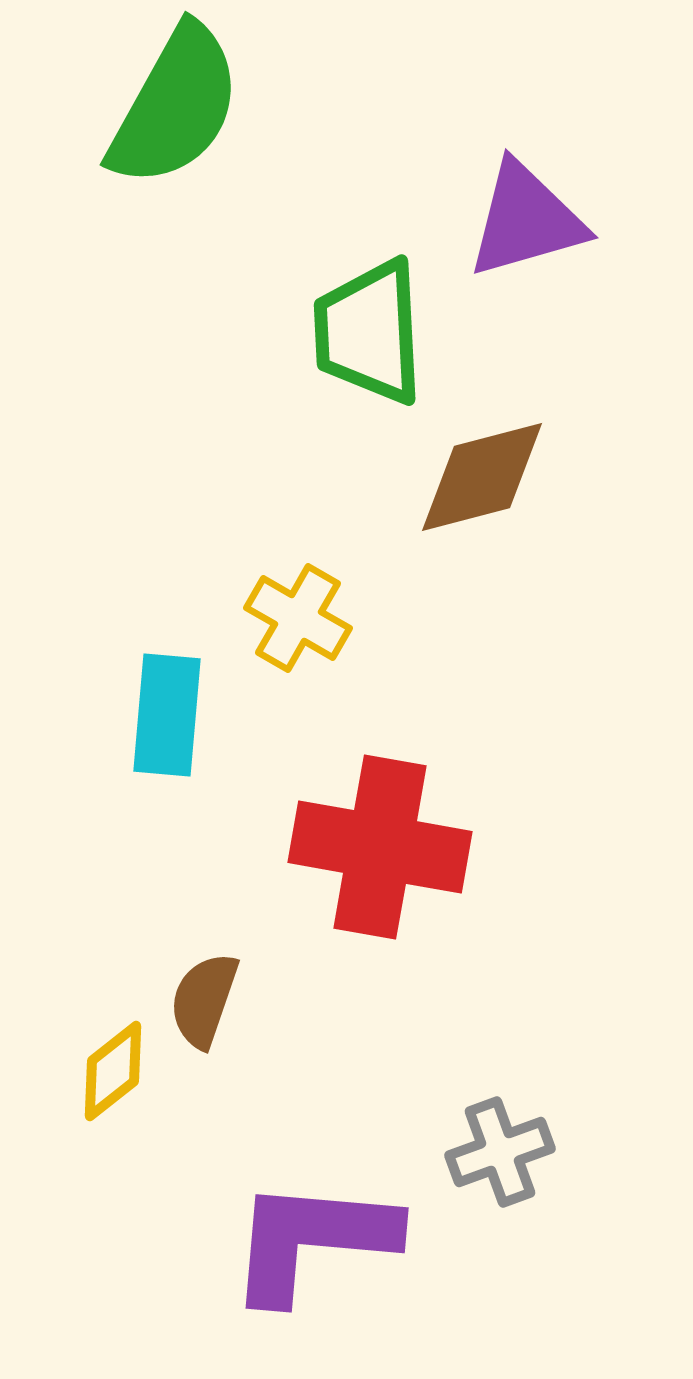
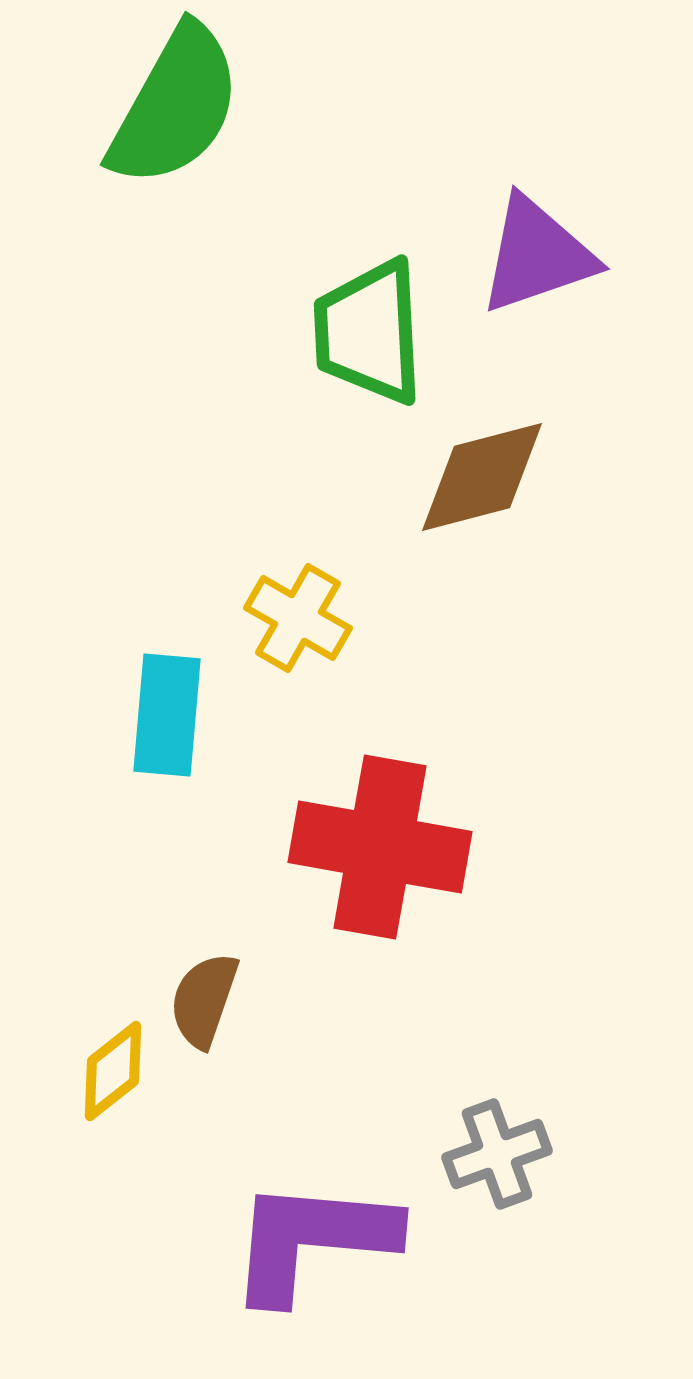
purple triangle: moved 11 px right, 35 px down; rotated 3 degrees counterclockwise
gray cross: moved 3 px left, 2 px down
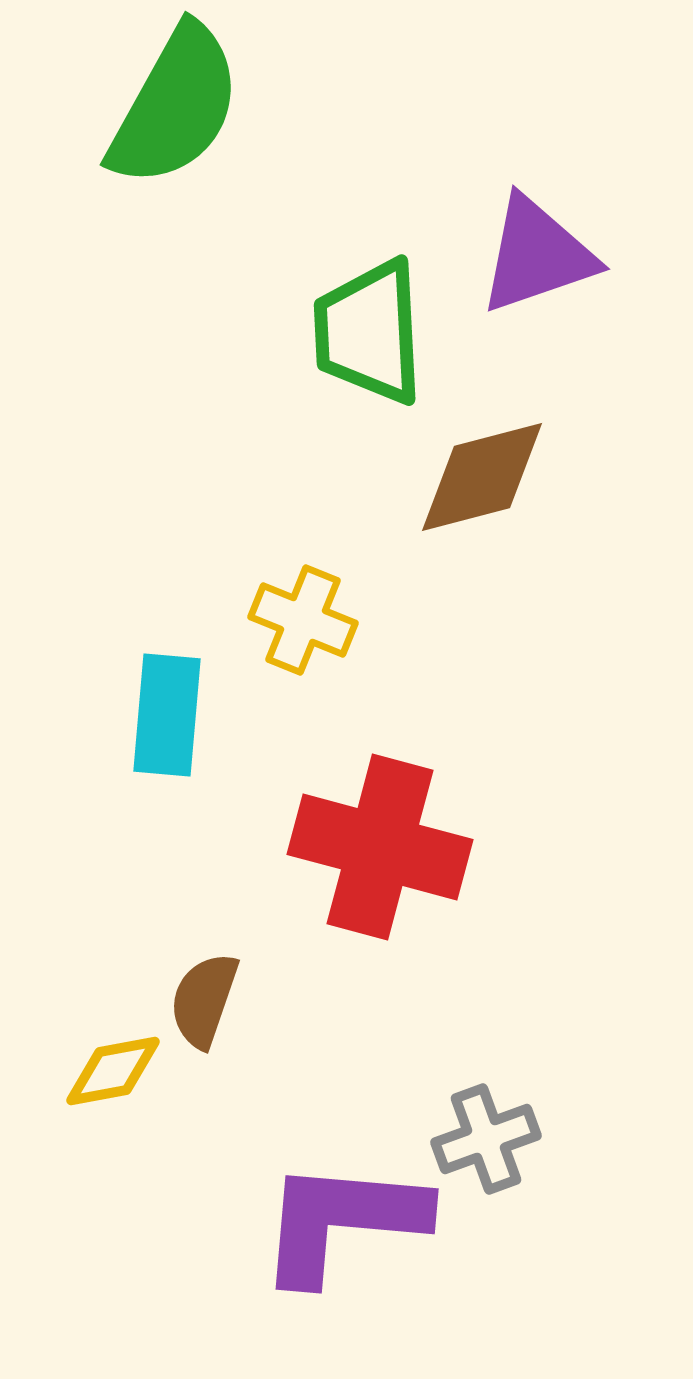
yellow cross: moved 5 px right, 2 px down; rotated 8 degrees counterclockwise
red cross: rotated 5 degrees clockwise
yellow diamond: rotated 28 degrees clockwise
gray cross: moved 11 px left, 15 px up
purple L-shape: moved 30 px right, 19 px up
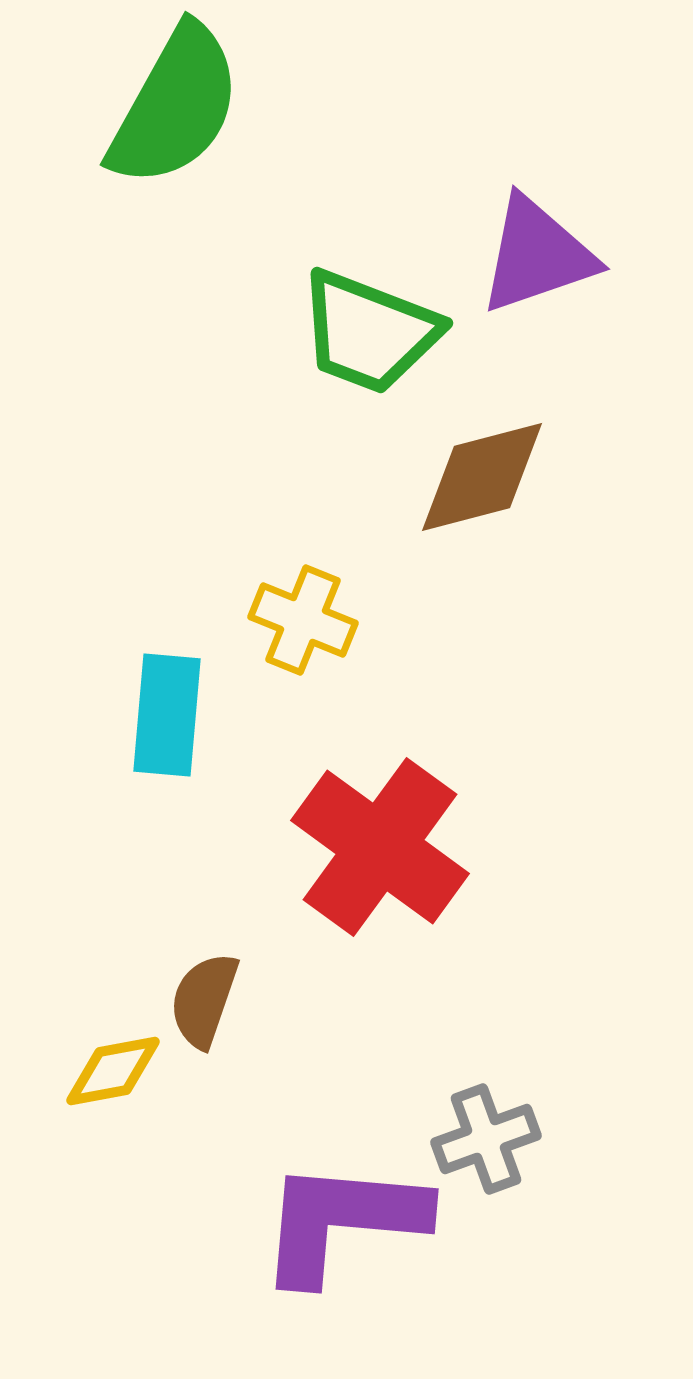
green trapezoid: rotated 66 degrees counterclockwise
red cross: rotated 21 degrees clockwise
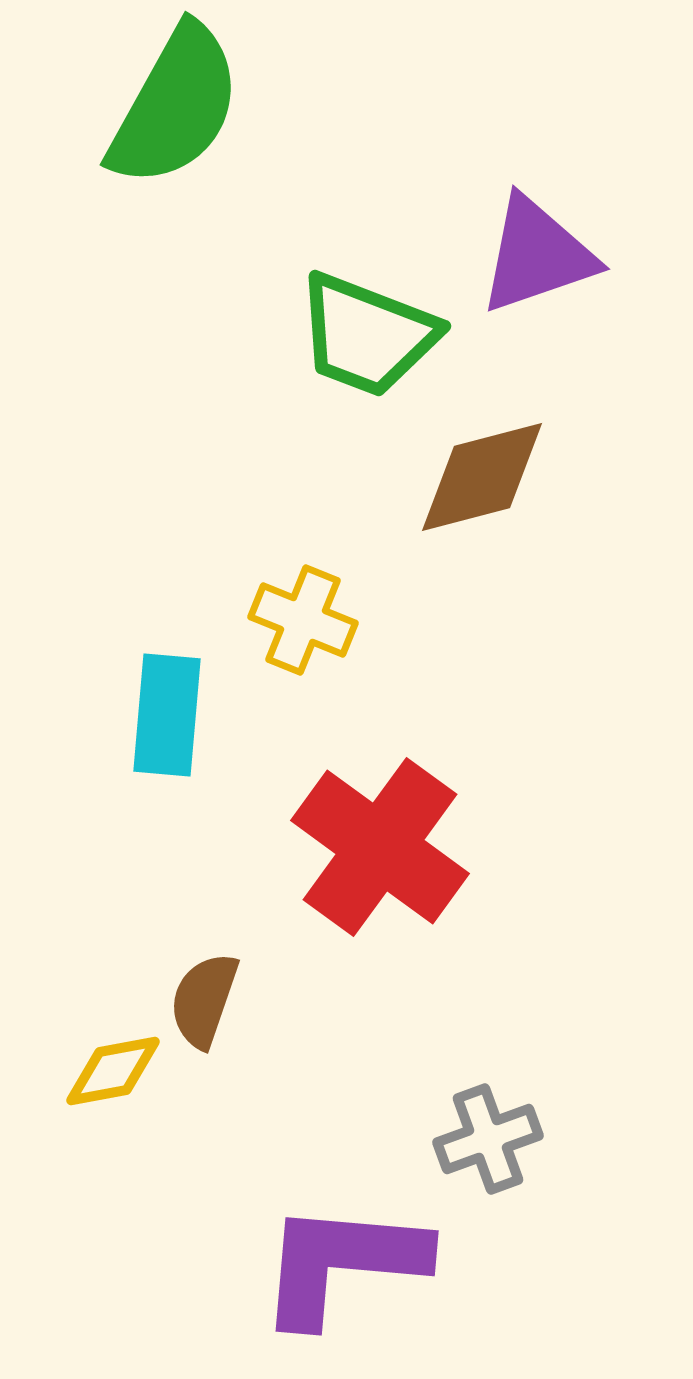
green trapezoid: moved 2 px left, 3 px down
gray cross: moved 2 px right
purple L-shape: moved 42 px down
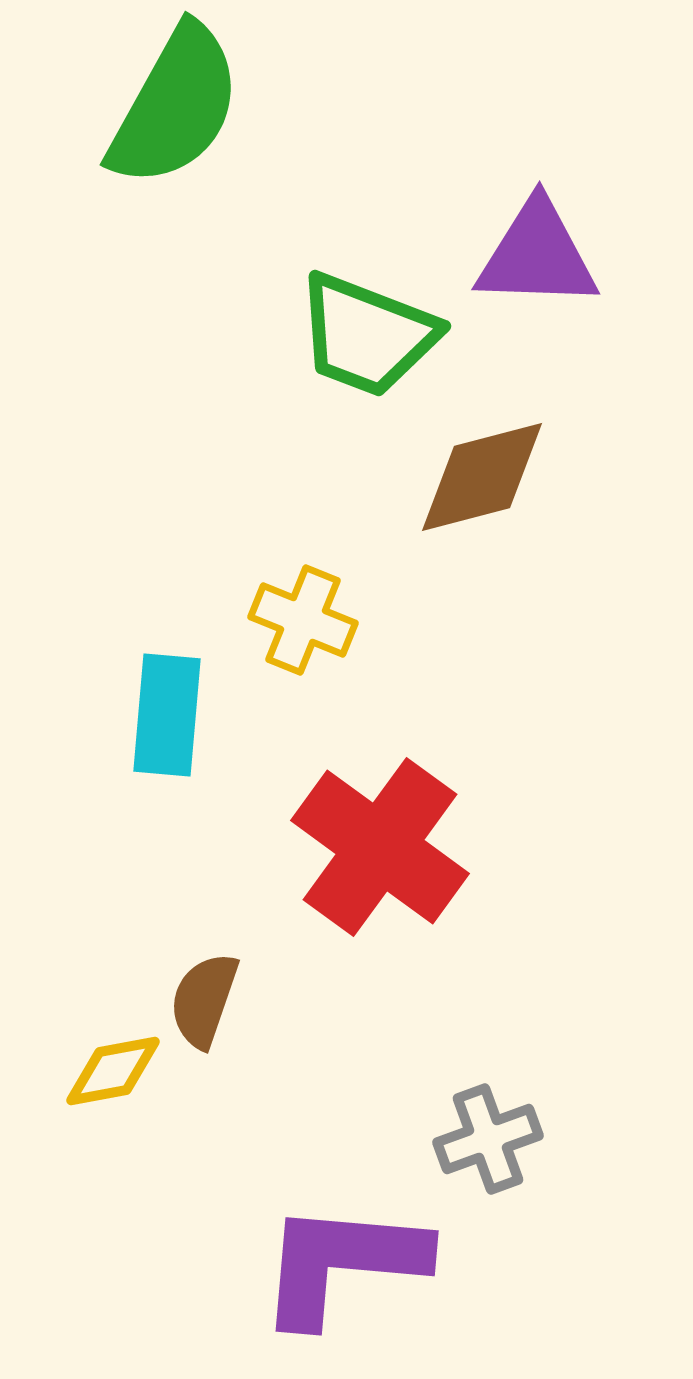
purple triangle: rotated 21 degrees clockwise
